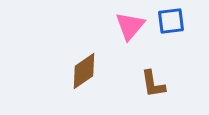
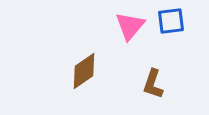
brown L-shape: rotated 28 degrees clockwise
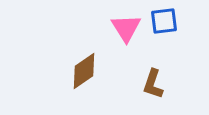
blue square: moved 7 px left
pink triangle: moved 4 px left, 2 px down; rotated 12 degrees counterclockwise
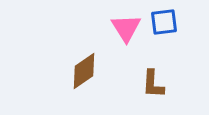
blue square: moved 1 px down
brown L-shape: rotated 16 degrees counterclockwise
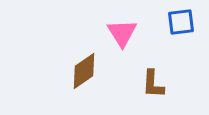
blue square: moved 17 px right
pink triangle: moved 4 px left, 5 px down
